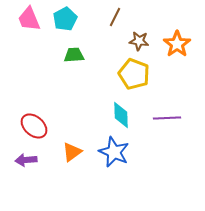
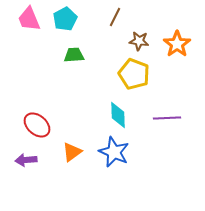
cyan diamond: moved 3 px left
red ellipse: moved 3 px right, 1 px up
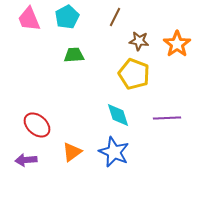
cyan pentagon: moved 2 px right, 2 px up
cyan diamond: rotated 16 degrees counterclockwise
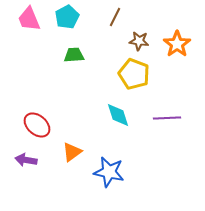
blue star: moved 5 px left, 20 px down; rotated 12 degrees counterclockwise
purple arrow: rotated 15 degrees clockwise
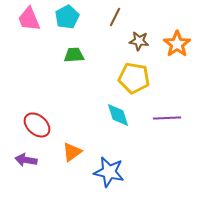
yellow pentagon: moved 4 px down; rotated 12 degrees counterclockwise
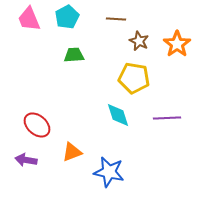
brown line: moved 1 px right, 2 px down; rotated 66 degrees clockwise
brown star: rotated 18 degrees clockwise
orange triangle: rotated 15 degrees clockwise
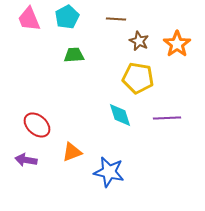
yellow pentagon: moved 4 px right
cyan diamond: moved 2 px right
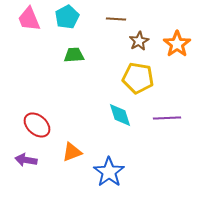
brown star: rotated 18 degrees clockwise
blue star: rotated 24 degrees clockwise
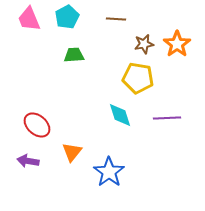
brown star: moved 5 px right, 3 px down; rotated 18 degrees clockwise
orange triangle: rotated 30 degrees counterclockwise
purple arrow: moved 2 px right, 1 px down
